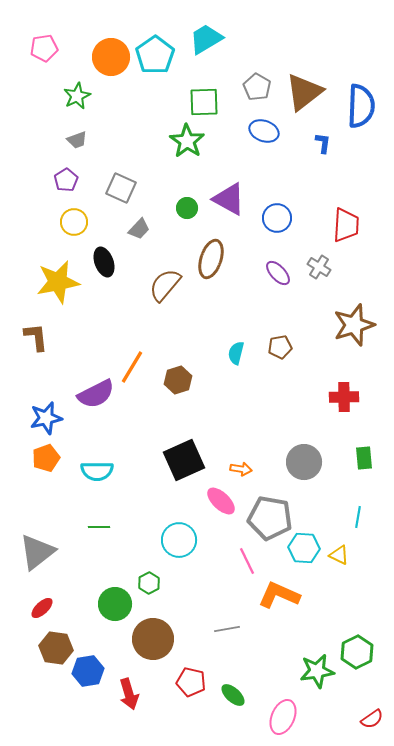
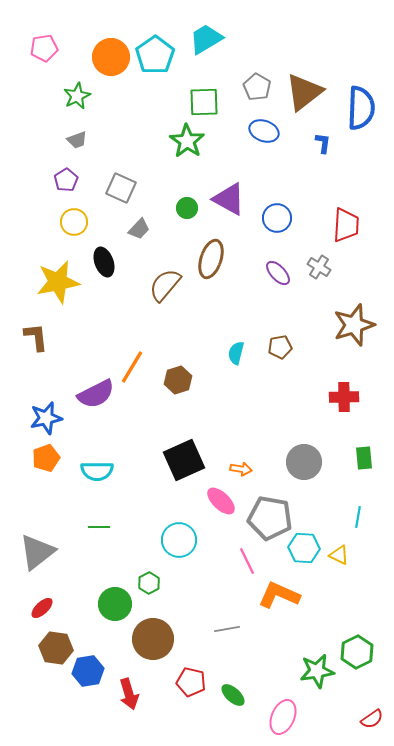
blue semicircle at (361, 106): moved 2 px down
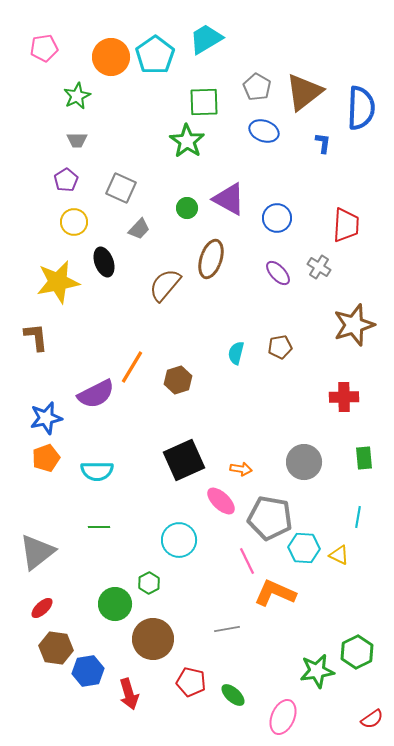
gray trapezoid at (77, 140): rotated 20 degrees clockwise
orange L-shape at (279, 595): moved 4 px left, 2 px up
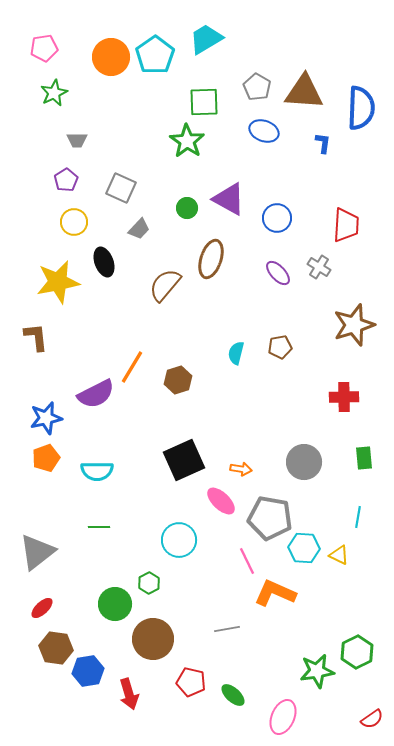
brown triangle at (304, 92): rotated 42 degrees clockwise
green star at (77, 96): moved 23 px left, 3 px up
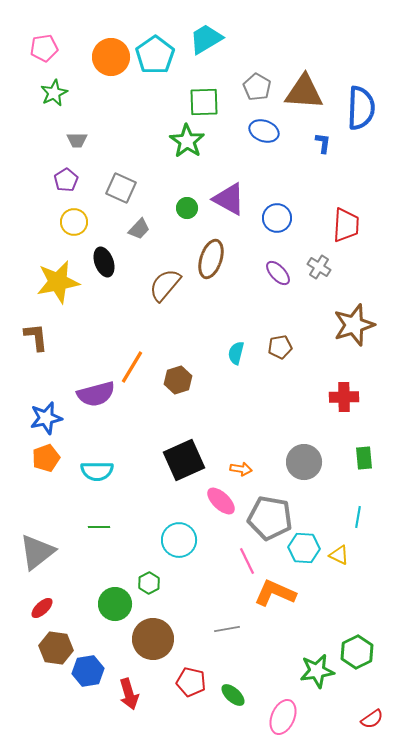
purple semicircle at (96, 394): rotated 12 degrees clockwise
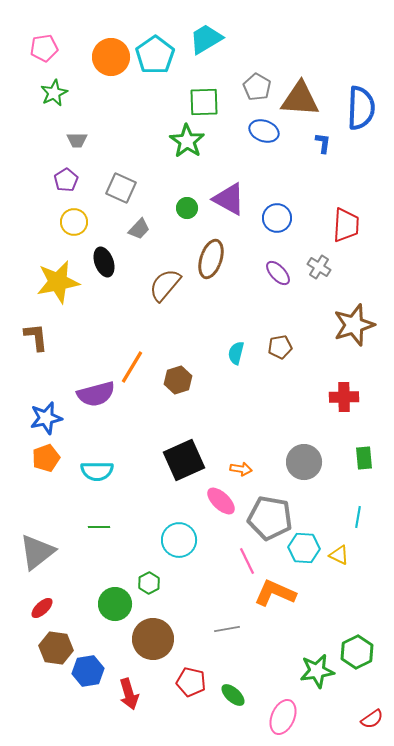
brown triangle at (304, 92): moved 4 px left, 7 px down
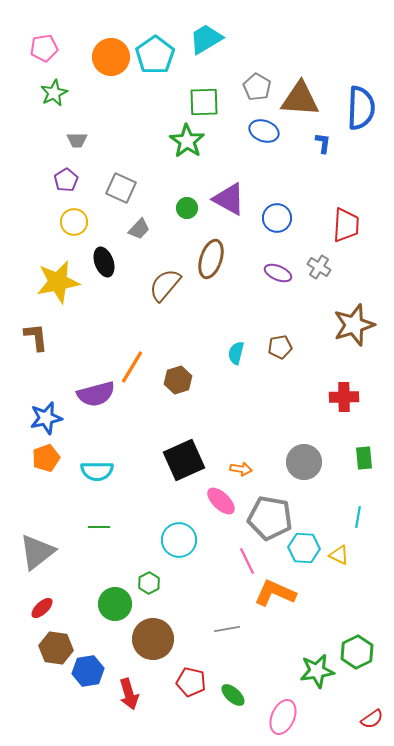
purple ellipse at (278, 273): rotated 24 degrees counterclockwise
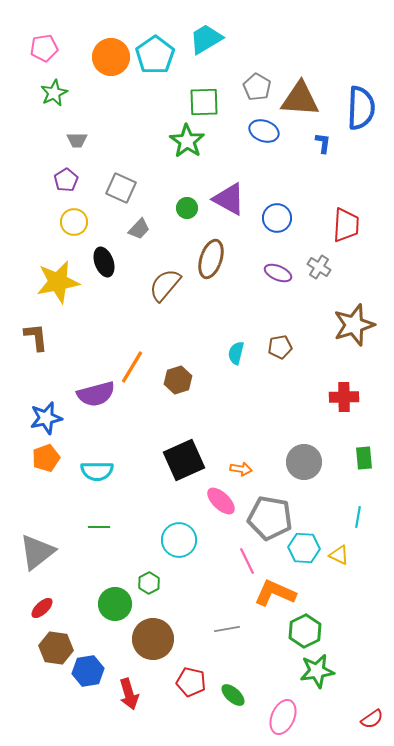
green hexagon at (357, 652): moved 52 px left, 21 px up
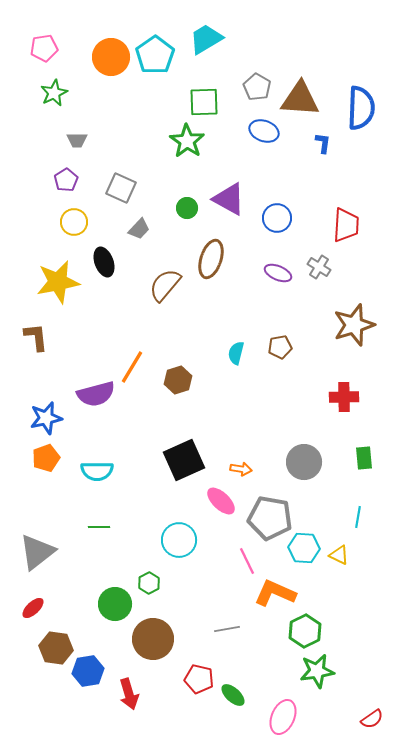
red ellipse at (42, 608): moved 9 px left
red pentagon at (191, 682): moved 8 px right, 3 px up
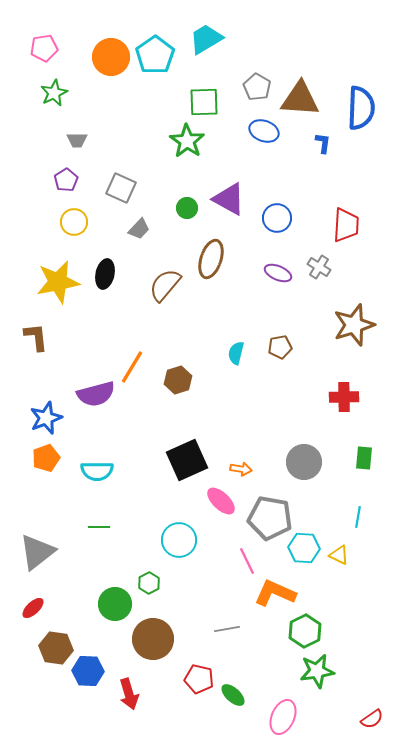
black ellipse at (104, 262): moved 1 px right, 12 px down; rotated 32 degrees clockwise
blue star at (46, 418): rotated 8 degrees counterclockwise
green rectangle at (364, 458): rotated 10 degrees clockwise
black square at (184, 460): moved 3 px right
blue hexagon at (88, 671): rotated 12 degrees clockwise
